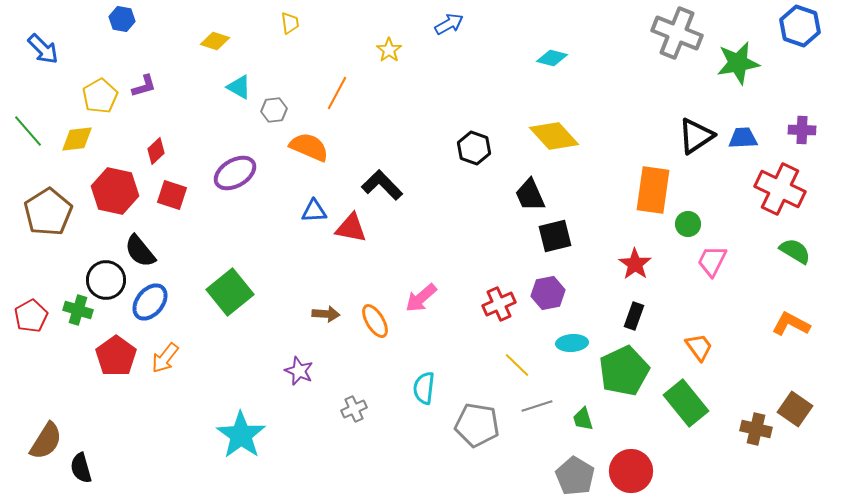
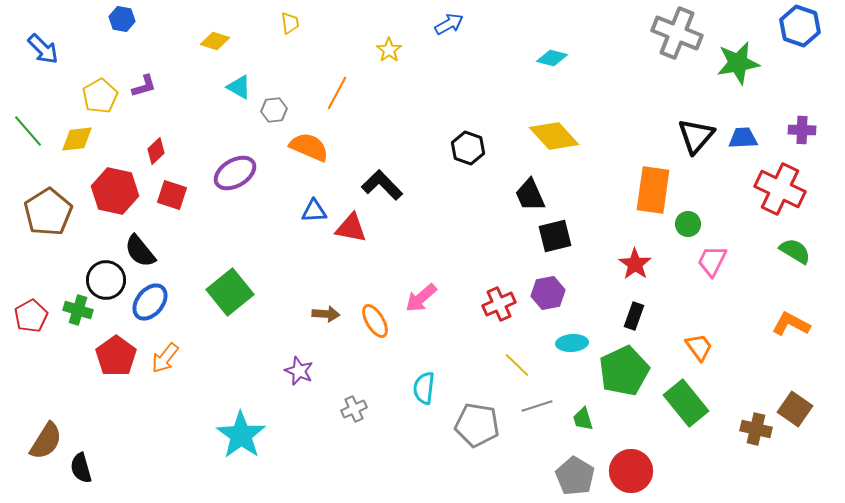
black triangle at (696, 136): rotated 15 degrees counterclockwise
black hexagon at (474, 148): moved 6 px left
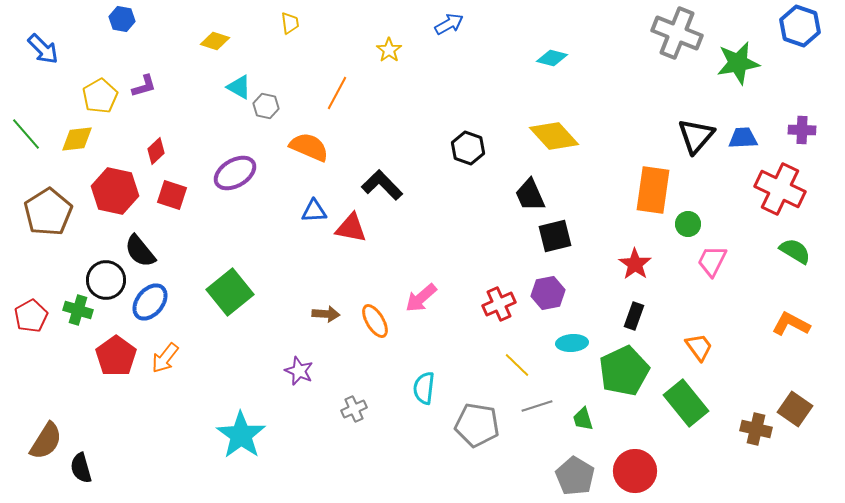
gray hexagon at (274, 110): moved 8 px left, 4 px up; rotated 20 degrees clockwise
green line at (28, 131): moved 2 px left, 3 px down
red circle at (631, 471): moved 4 px right
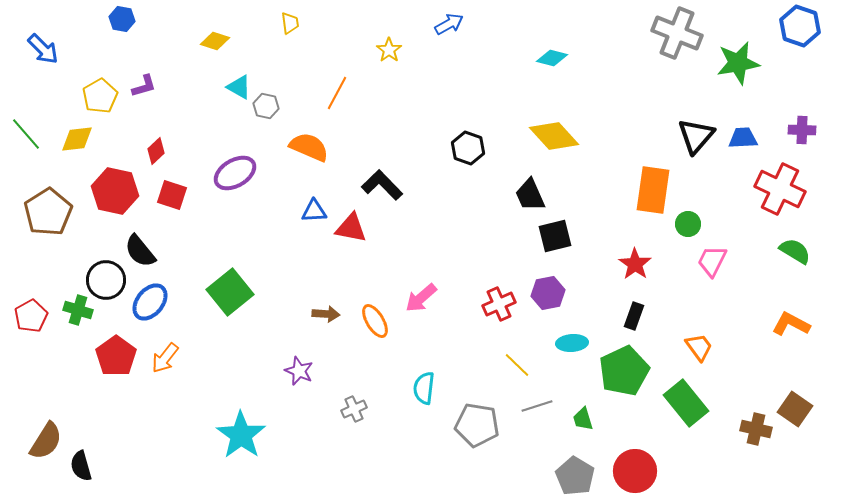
black semicircle at (81, 468): moved 2 px up
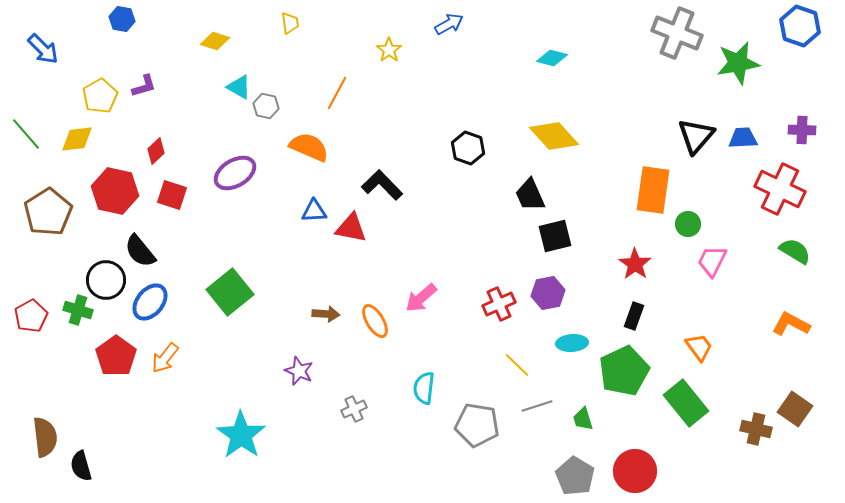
brown semicircle at (46, 441): moved 1 px left, 4 px up; rotated 39 degrees counterclockwise
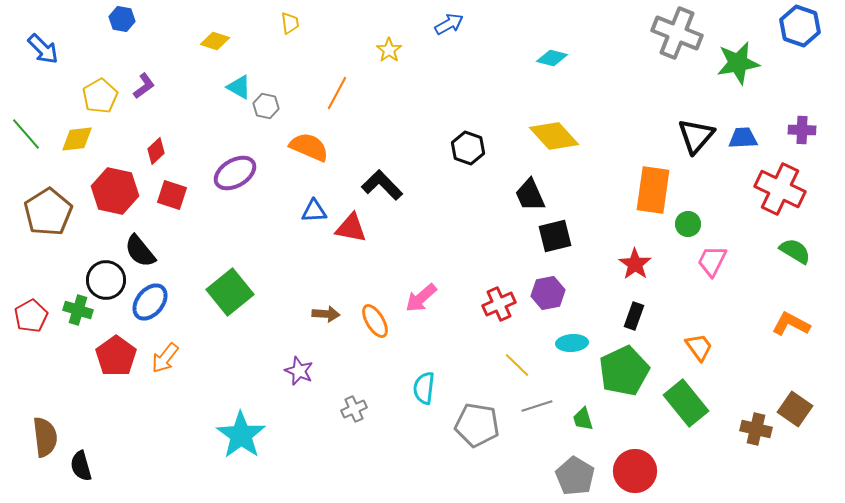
purple L-shape at (144, 86): rotated 20 degrees counterclockwise
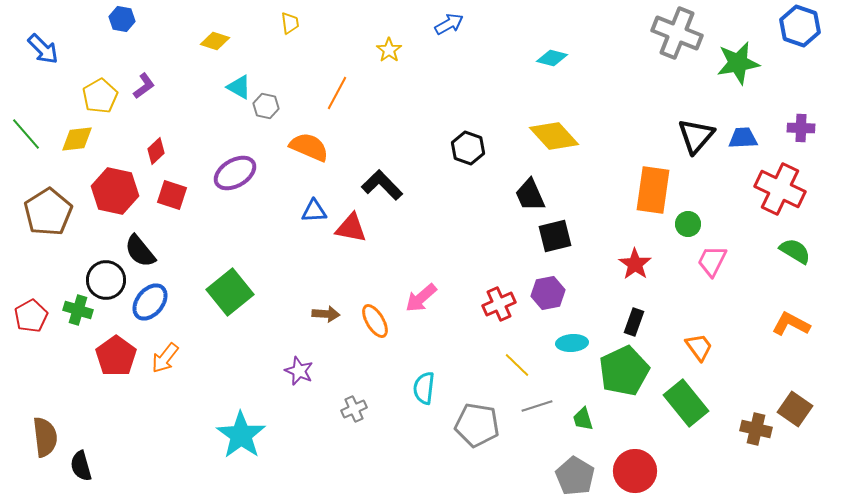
purple cross at (802, 130): moved 1 px left, 2 px up
black rectangle at (634, 316): moved 6 px down
